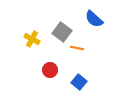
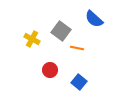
gray square: moved 1 px left, 1 px up
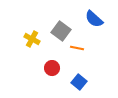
red circle: moved 2 px right, 2 px up
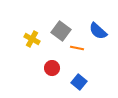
blue semicircle: moved 4 px right, 12 px down
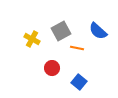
gray square: rotated 24 degrees clockwise
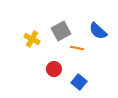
red circle: moved 2 px right, 1 px down
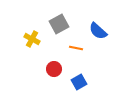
gray square: moved 2 px left, 7 px up
orange line: moved 1 px left
blue square: rotated 21 degrees clockwise
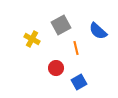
gray square: moved 2 px right, 1 px down
orange line: rotated 64 degrees clockwise
red circle: moved 2 px right, 1 px up
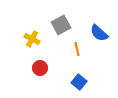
blue semicircle: moved 1 px right, 2 px down
orange line: moved 1 px right, 1 px down
red circle: moved 16 px left
blue square: rotated 21 degrees counterclockwise
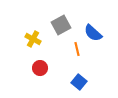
blue semicircle: moved 6 px left
yellow cross: moved 1 px right
